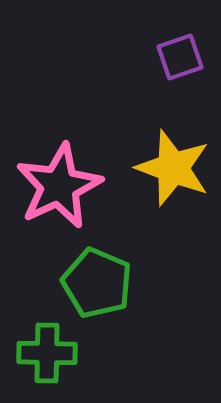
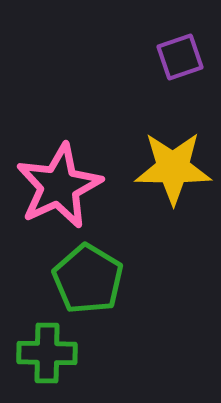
yellow star: rotated 20 degrees counterclockwise
green pentagon: moved 9 px left, 4 px up; rotated 8 degrees clockwise
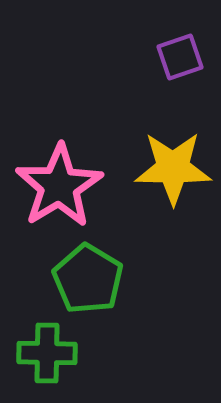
pink star: rotated 6 degrees counterclockwise
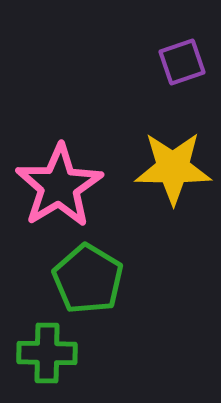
purple square: moved 2 px right, 5 px down
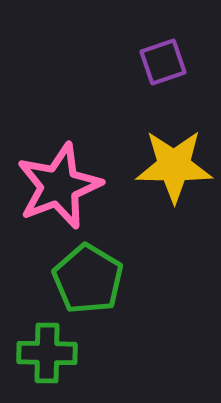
purple square: moved 19 px left
yellow star: moved 1 px right, 2 px up
pink star: rotated 10 degrees clockwise
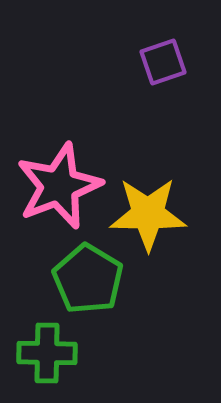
yellow star: moved 26 px left, 48 px down
